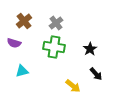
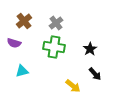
black arrow: moved 1 px left
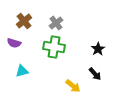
black star: moved 8 px right
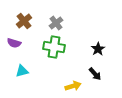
yellow arrow: rotated 56 degrees counterclockwise
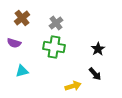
brown cross: moved 2 px left, 3 px up
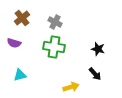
gray cross: moved 1 px left, 1 px up; rotated 24 degrees counterclockwise
black star: rotated 24 degrees counterclockwise
cyan triangle: moved 2 px left, 4 px down
yellow arrow: moved 2 px left, 1 px down
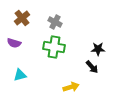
black star: rotated 16 degrees counterclockwise
black arrow: moved 3 px left, 7 px up
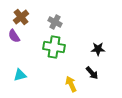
brown cross: moved 1 px left, 1 px up
purple semicircle: moved 7 px up; rotated 40 degrees clockwise
black arrow: moved 6 px down
yellow arrow: moved 3 px up; rotated 98 degrees counterclockwise
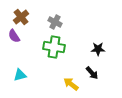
yellow arrow: rotated 28 degrees counterclockwise
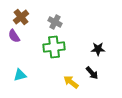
green cross: rotated 15 degrees counterclockwise
yellow arrow: moved 2 px up
